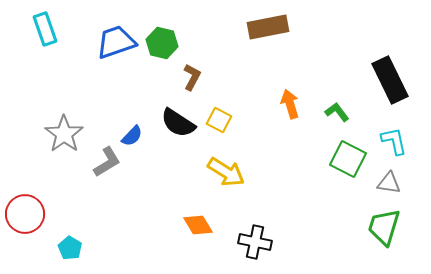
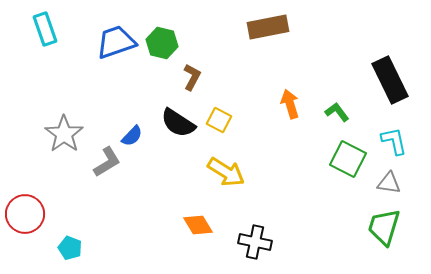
cyan pentagon: rotated 10 degrees counterclockwise
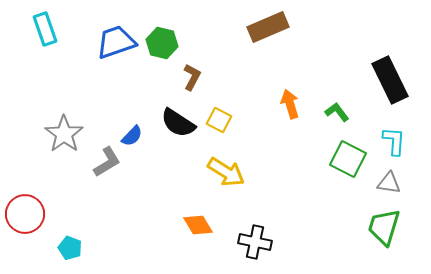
brown rectangle: rotated 12 degrees counterclockwise
cyan L-shape: rotated 16 degrees clockwise
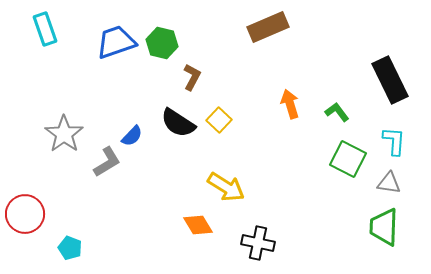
yellow square: rotated 15 degrees clockwise
yellow arrow: moved 15 px down
green trapezoid: rotated 15 degrees counterclockwise
black cross: moved 3 px right, 1 px down
